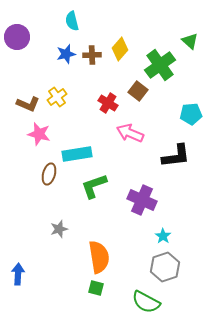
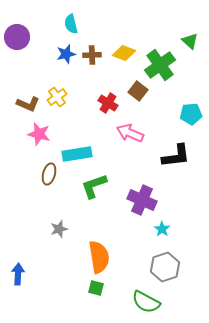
cyan semicircle: moved 1 px left, 3 px down
yellow diamond: moved 4 px right, 4 px down; rotated 70 degrees clockwise
cyan star: moved 1 px left, 7 px up
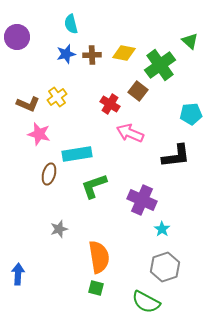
yellow diamond: rotated 10 degrees counterclockwise
red cross: moved 2 px right, 1 px down
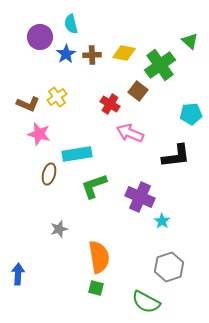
purple circle: moved 23 px right
blue star: rotated 18 degrees counterclockwise
purple cross: moved 2 px left, 3 px up
cyan star: moved 8 px up
gray hexagon: moved 4 px right
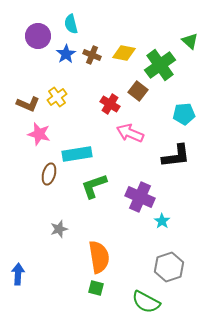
purple circle: moved 2 px left, 1 px up
brown cross: rotated 24 degrees clockwise
cyan pentagon: moved 7 px left
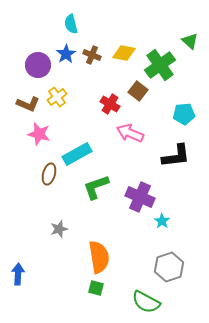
purple circle: moved 29 px down
cyan rectangle: rotated 20 degrees counterclockwise
green L-shape: moved 2 px right, 1 px down
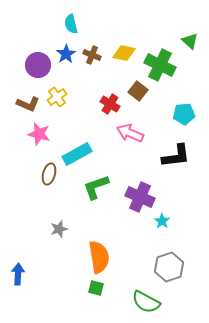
green cross: rotated 28 degrees counterclockwise
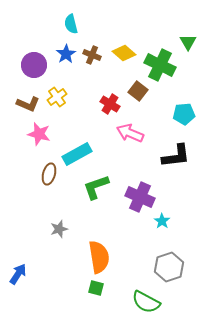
green triangle: moved 2 px left, 1 px down; rotated 18 degrees clockwise
yellow diamond: rotated 30 degrees clockwise
purple circle: moved 4 px left
blue arrow: rotated 30 degrees clockwise
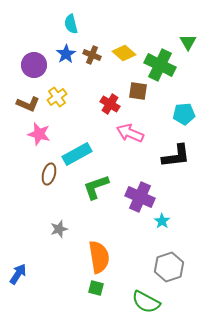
brown square: rotated 30 degrees counterclockwise
